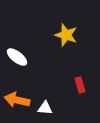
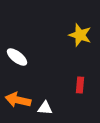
yellow star: moved 14 px right
red rectangle: rotated 21 degrees clockwise
orange arrow: moved 1 px right
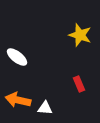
red rectangle: moved 1 px left, 1 px up; rotated 28 degrees counterclockwise
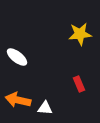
yellow star: moved 1 px up; rotated 25 degrees counterclockwise
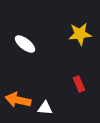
white ellipse: moved 8 px right, 13 px up
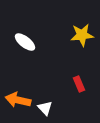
yellow star: moved 2 px right, 1 px down
white ellipse: moved 2 px up
white triangle: rotated 42 degrees clockwise
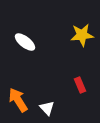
red rectangle: moved 1 px right, 1 px down
orange arrow: rotated 45 degrees clockwise
white triangle: moved 2 px right
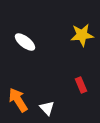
red rectangle: moved 1 px right
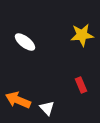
orange arrow: rotated 35 degrees counterclockwise
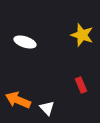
yellow star: rotated 25 degrees clockwise
white ellipse: rotated 20 degrees counterclockwise
